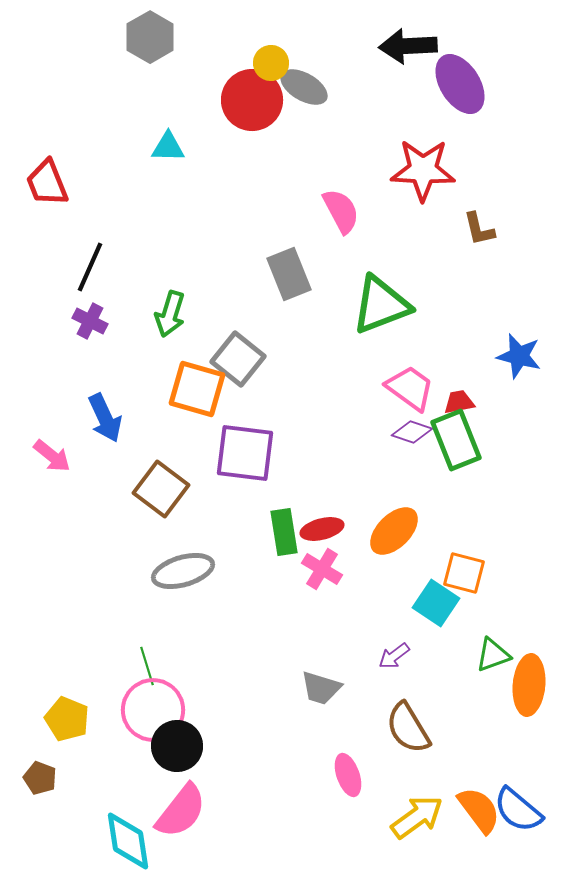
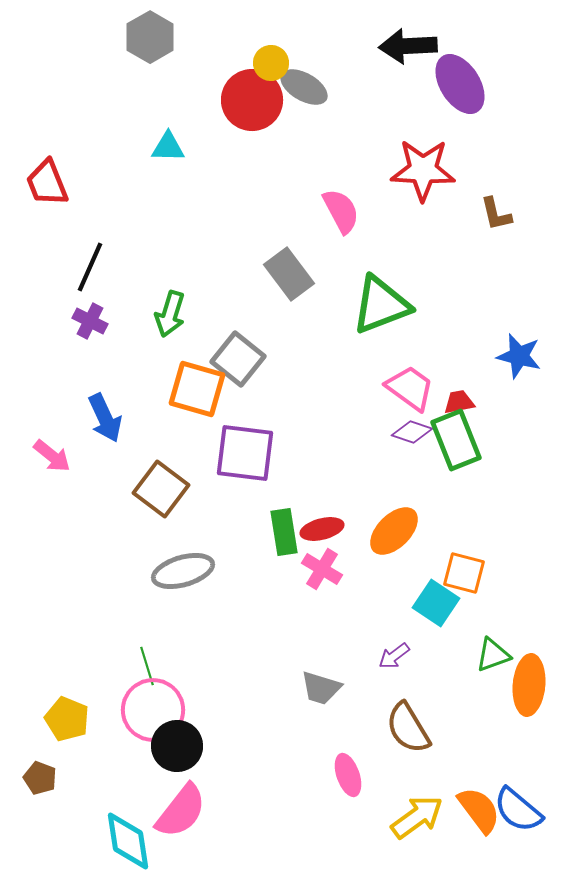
brown L-shape at (479, 229): moved 17 px right, 15 px up
gray rectangle at (289, 274): rotated 15 degrees counterclockwise
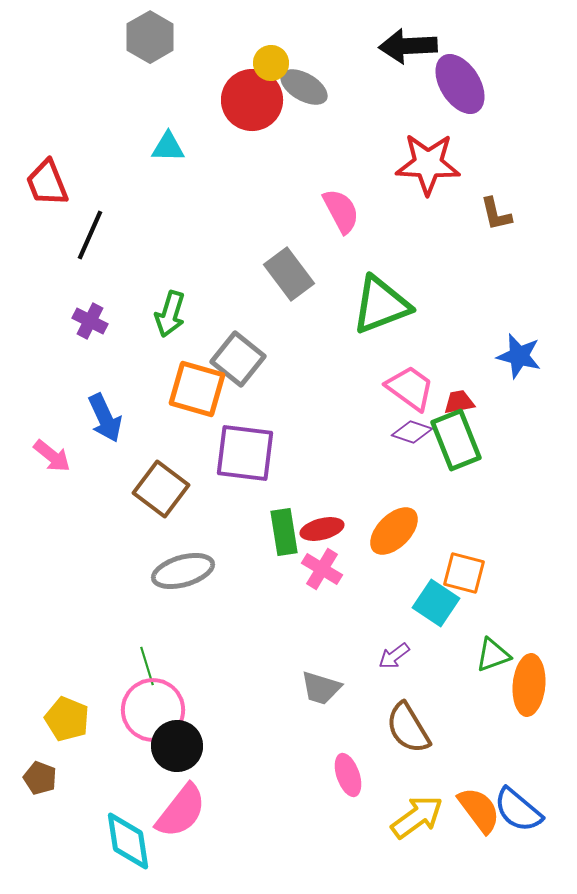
red star at (423, 170): moved 5 px right, 6 px up
black line at (90, 267): moved 32 px up
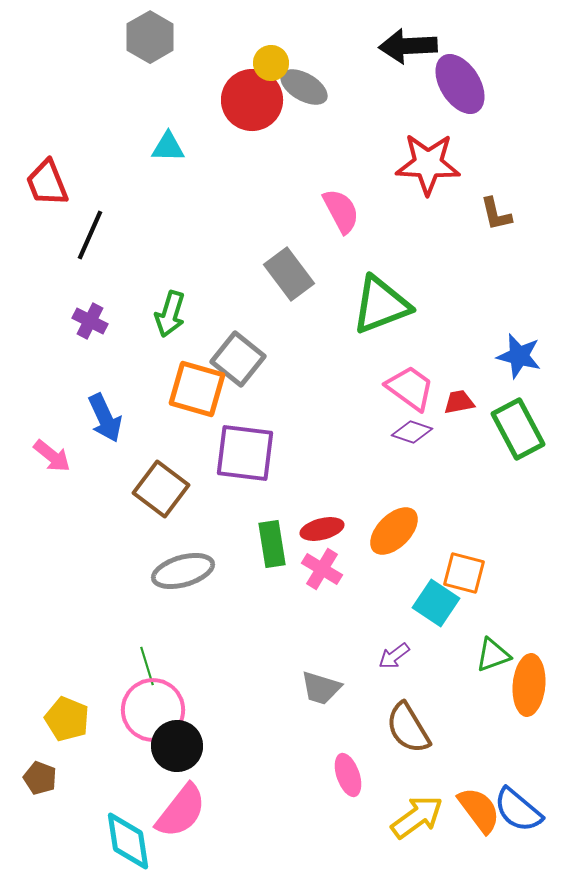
green rectangle at (456, 440): moved 62 px right, 11 px up; rotated 6 degrees counterclockwise
green rectangle at (284, 532): moved 12 px left, 12 px down
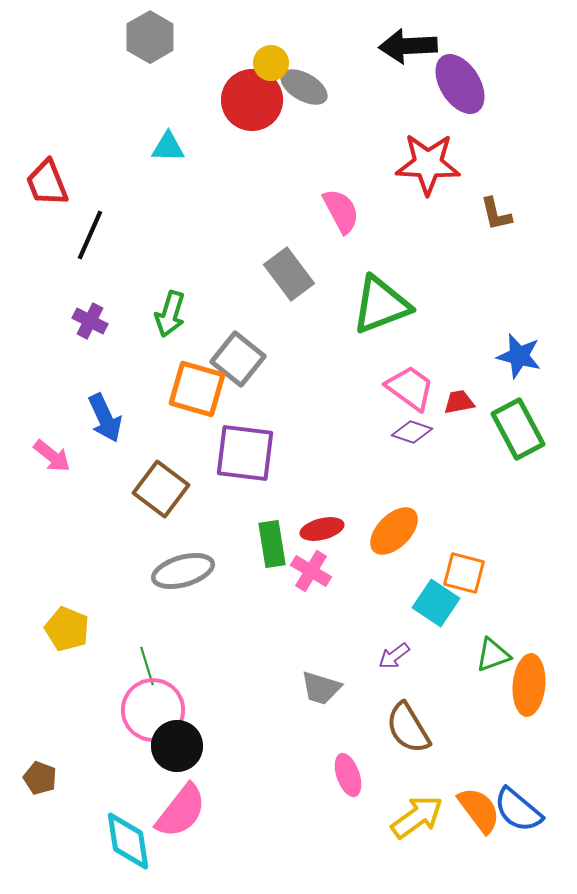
pink cross at (322, 569): moved 11 px left, 2 px down
yellow pentagon at (67, 719): moved 90 px up
